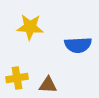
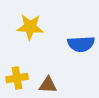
blue semicircle: moved 3 px right, 1 px up
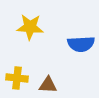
yellow cross: rotated 15 degrees clockwise
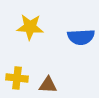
blue semicircle: moved 7 px up
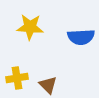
yellow cross: rotated 15 degrees counterclockwise
brown triangle: rotated 42 degrees clockwise
